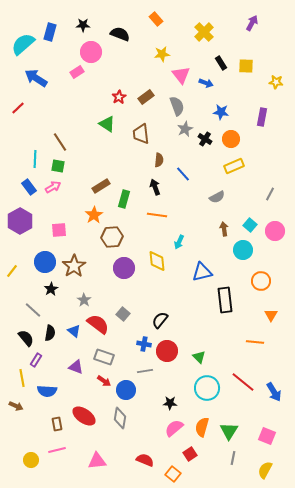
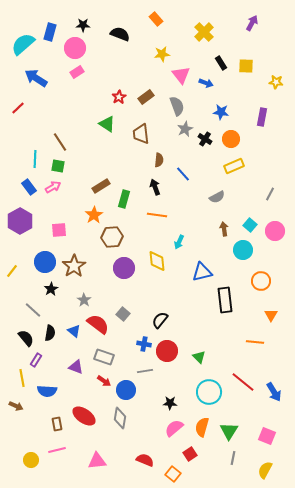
pink circle at (91, 52): moved 16 px left, 4 px up
cyan circle at (207, 388): moved 2 px right, 4 px down
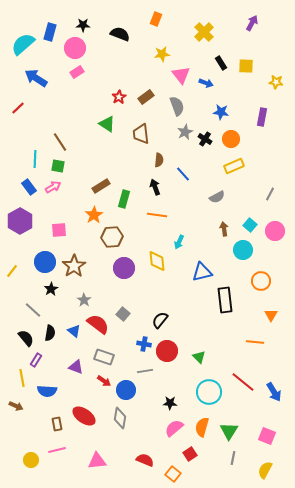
orange rectangle at (156, 19): rotated 64 degrees clockwise
gray star at (185, 129): moved 3 px down
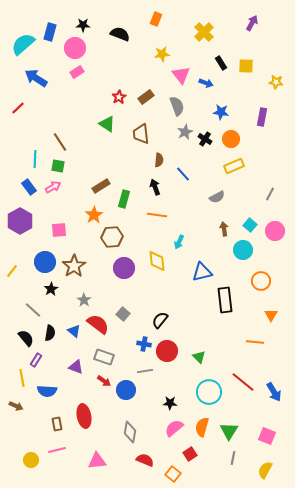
red ellipse at (84, 416): rotated 45 degrees clockwise
gray diamond at (120, 418): moved 10 px right, 14 px down
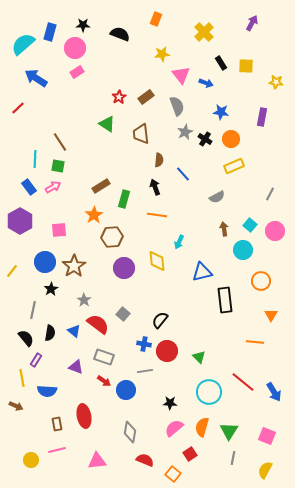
gray line at (33, 310): rotated 60 degrees clockwise
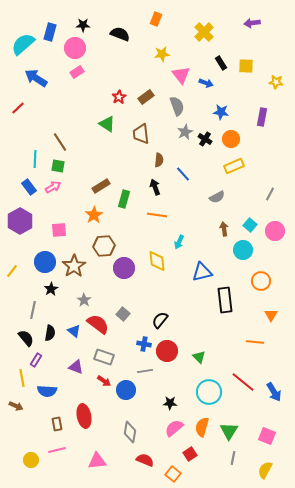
purple arrow at (252, 23): rotated 126 degrees counterclockwise
brown hexagon at (112, 237): moved 8 px left, 9 px down
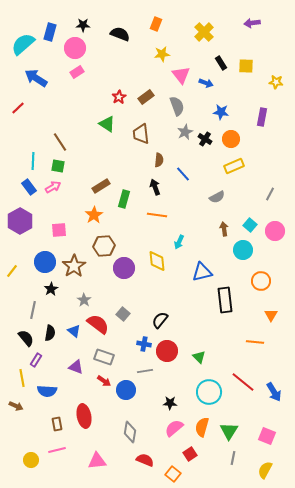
orange rectangle at (156, 19): moved 5 px down
cyan line at (35, 159): moved 2 px left, 2 px down
